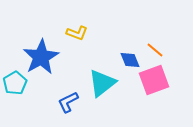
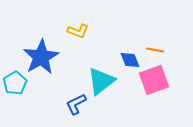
yellow L-shape: moved 1 px right, 2 px up
orange line: rotated 30 degrees counterclockwise
cyan triangle: moved 1 px left, 2 px up
blue L-shape: moved 8 px right, 2 px down
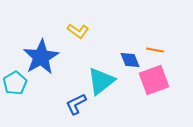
yellow L-shape: rotated 15 degrees clockwise
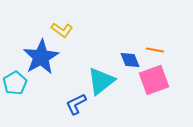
yellow L-shape: moved 16 px left, 1 px up
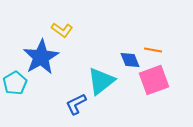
orange line: moved 2 px left
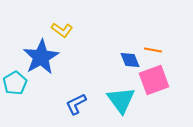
cyan triangle: moved 20 px right, 19 px down; rotated 28 degrees counterclockwise
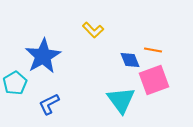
yellow L-shape: moved 31 px right; rotated 10 degrees clockwise
blue star: moved 2 px right, 1 px up
blue L-shape: moved 27 px left
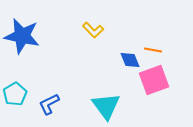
blue star: moved 21 px left, 20 px up; rotated 30 degrees counterclockwise
cyan pentagon: moved 11 px down
cyan triangle: moved 15 px left, 6 px down
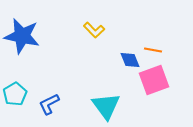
yellow L-shape: moved 1 px right
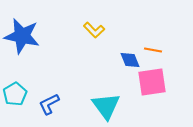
pink square: moved 2 px left, 2 px down; rotated 12 degrees clockwise
